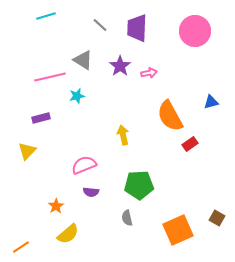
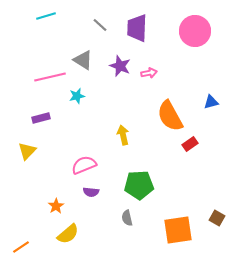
purple star: rotated 15 degrees counterclockwise
orange square: rotated 16 degrees clockwise
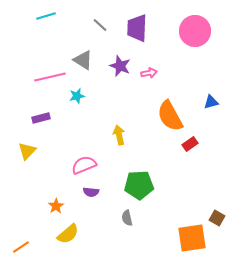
yellow arrow: moved 4 px left
orange square: moved 14 px right, 8 px down
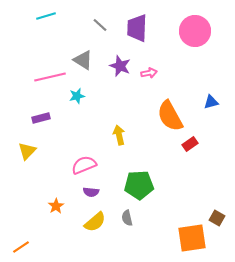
yellow semicircle: moved 27 px right, 12 px up
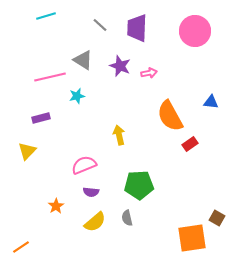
blue triangle: rotated 21 degrees clockwise
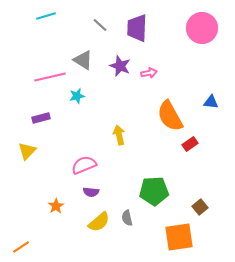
pink circle: moved 7 px right, 3 px up
green pentagon: moved 15 px right, 6 px down
brown square: moved 17 px left, 11 px up; rotated 21 degrees clockwise
yellow semicircle: moved 4 px right
orange square: moved 13 px left, 1 px up
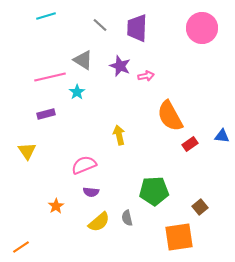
pink arrow: moved 3 px left, 3 px down
cyan star: moved 4 px up; rotated 21 degrees counterclockwise
blue triangle: moved 11 px right, 34 px down
purple rectangle: moved 5 px right, 4 px up
yellow triangle: rotated 18 degrees counterclockwise
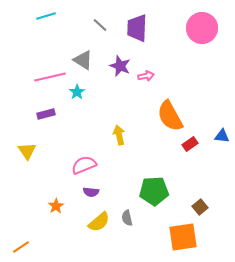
orange square: moved 4 px right
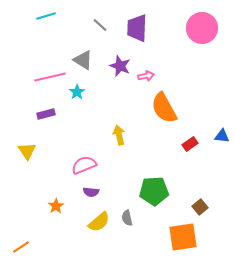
orange semicircle: moved 6 px left, 8 px up
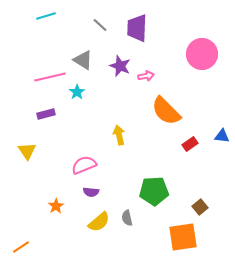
pink circle: moved 26 px down
orange semicircle: moved 2 px right, 3 px down; rotated 16 degrees counterclockwise
